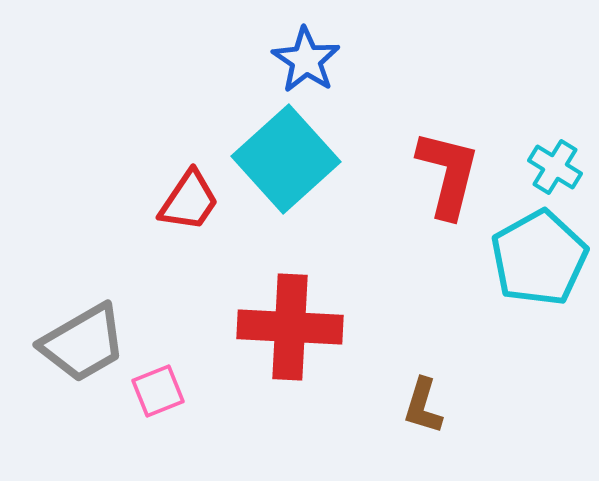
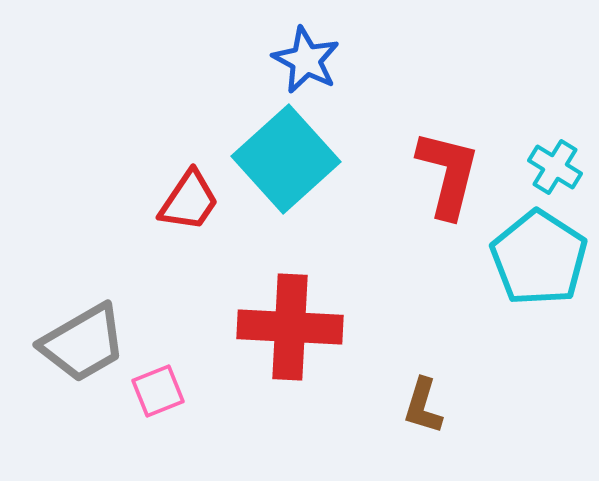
blue star: rotated 6 degrees counterclockwise
cyan pentagon: rotated 10 degrees counterclockwise
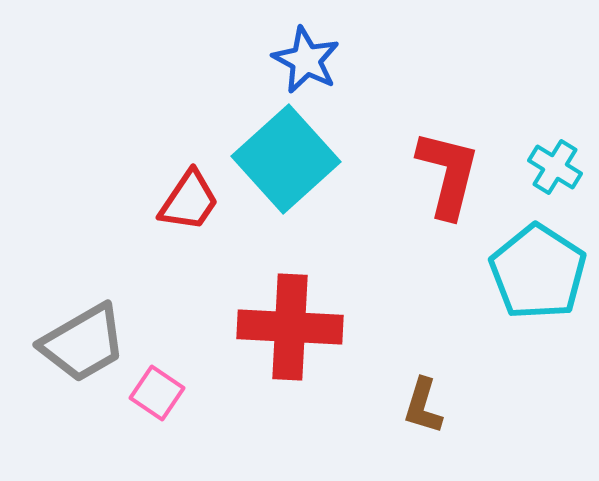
cyan pentagon: moved 1 px left, 14 px down
pink square: moved 1 px left, 2 px down; rotated 34 degrees counterclockwise
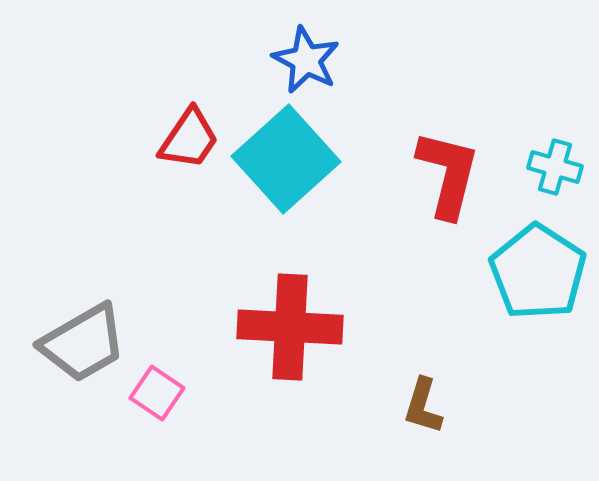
cyan cross: rotated 16 degrees counterclockwise
red trapezoid: moved 62 px up
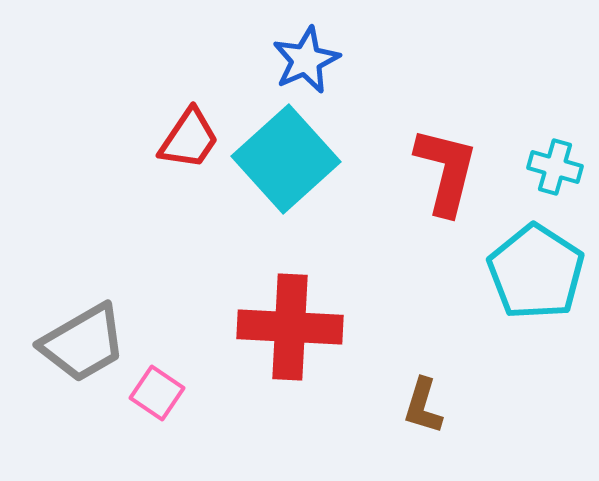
blue star: rotated 20 degrees clockwise
red L-shape: moved 2 px left, 3 px up
cyan pentagon: moved 2 px left
